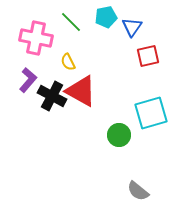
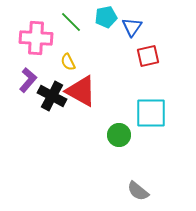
pink cross: rotated 8 degrees counterclockwise
cyan square: rotated 16 degrees clockwise
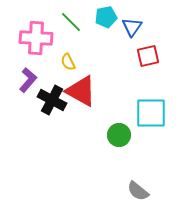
black cross: moved 4 px down
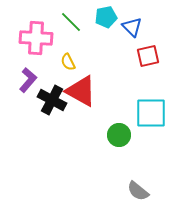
blue triangle: rotated 20 degrees counterclockwise
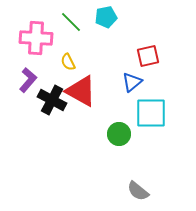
blue triangle: moved 55 px down; rotated 35 degrees clockwise
green circle: moved 1 px up
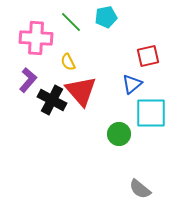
blue triangle: moved 2 px down
red triangle: rotated 20 degrees clockwise
gray semicircle: moved 2 px right, 2 px up
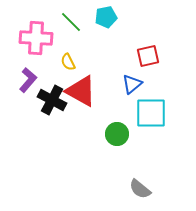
red triangle: rotated 20 degrees counterclockwise
green circle: moved 2 px left
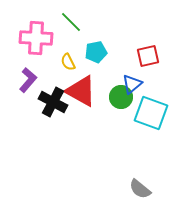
cyan pentagon: moved 10 px left, 35 px down
black cross: moved 1 px right, 2 px down
cyan square: rotated 20 degrees clockwise
green circle: moved 4 px right, 37 px up
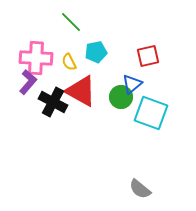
pink cross: moved 20 px down
yellow semicircle: moved 1 px right
purple L-shape: moved 2 px down
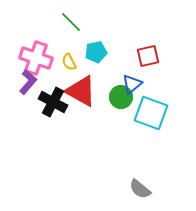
pink cross: rotated 16 degrees clockwise
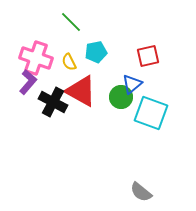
gray semicircle: moved 1 px right, 3 px down
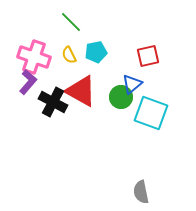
pink cross: moved 2 px left, 1 px up
yellow semicircle: moved 7 px up
gray semicircle: rotated 40 degrees clockwise
